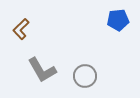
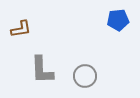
brown L-shape: rotated 145 degrees counterclockwise
gray L-shape: rotated 28 degrees clockwise
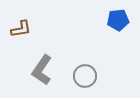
gray L-shape: rotated 36 degrees clockwise
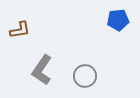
brown L-shape: moved 1 px left, 1 px down
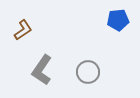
brown L-shape: moved 3 px right; rotated 25 degrees counterclockwise
gray circle: moved 3 px right, 4 px up
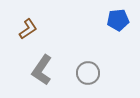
brown L-shape: moved 5 px right, 1 px up
gray circle: moved 1 px down
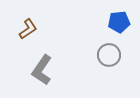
blue pentagon: moved 1 px right, 2 px down
gray circle: moved 21 px right, 18 px up
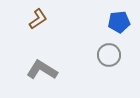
brown L-shape: moved 10 px right, 10 px up
gray L-shape: rotated 88 degrees clockwise
